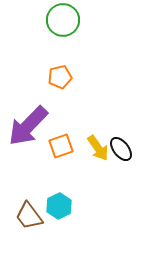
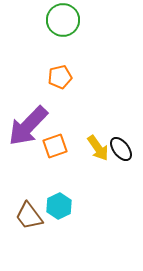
orange square: moved 6 px left
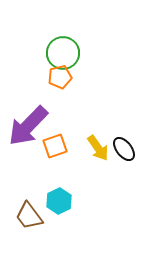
green circle: moved 33 px down
black ellipse: moved 3 px right
cyan hexagon: moved 5 px up
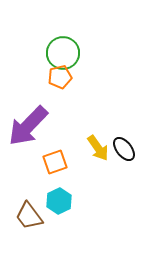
orange square: moved 16 px down
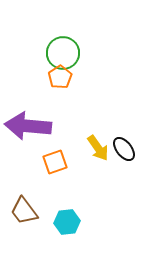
orange pentagon: rotated 20 degrees counterclockwise
purple arrow: rotated 51 degrees clockwise
cyan hexagon: moved 8 px right, 21 px down; rotated 20 degrees clockwise
brown trapezoid: moved 5 px left, 5 px up
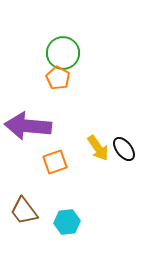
orange pentagon: moved 2 px left, 1 px down; rotated 10 degrees counterclockwise
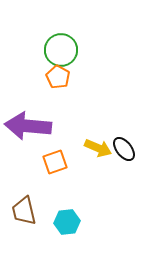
green circle: moved 2 px left, 3 px up
orange pentagon: moved 1 px up
yellow arrow: rotated 32 degrees counterclockwise
brown trapezoid: rotated 24 degrees clockwise
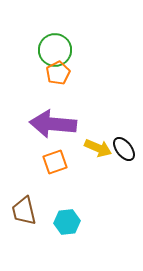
green circle: moved 6 px left
orange pentagon: moved 4 px up; rotated 15 degrees clockwise
purple arrow: moved 25 px right, 2 px up
